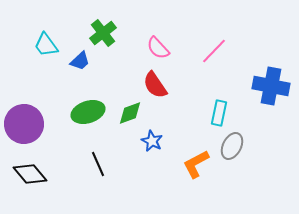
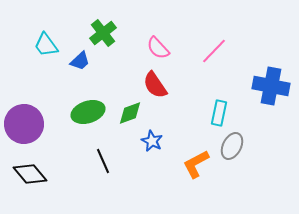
black line: moved 5 px right, 3 px up
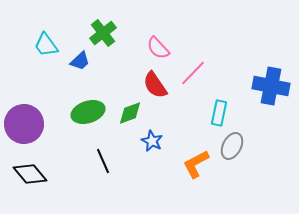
pink line: moved 21 px left, 22 px down
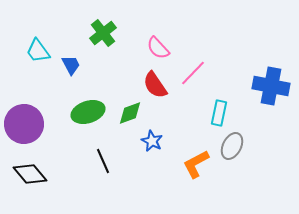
cyan trapezoid: moved 8 px left, 6 px down
blue trapezoid: moved 9 px left, 4 px down; rotated 75 degrees counterclockwise
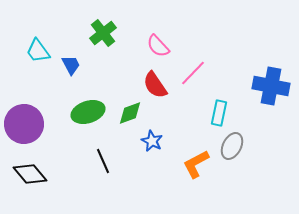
pink semicircle: moved 2 px up
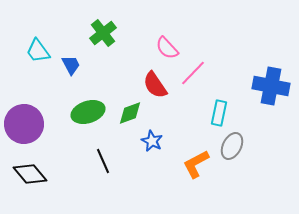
pink semicircle: moved 9 px right, 2 px down
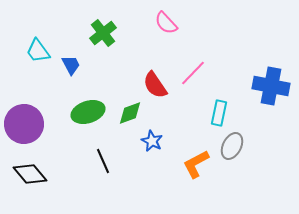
pink semicircle: moved 1 px left, 25 px up
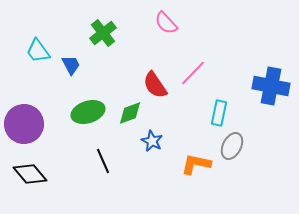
orange L-shape: rotated 40 degrees clockwise
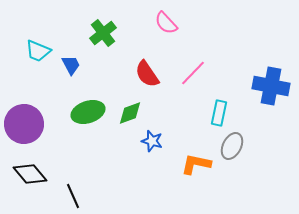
cyan trapezoid: rotated 32 degrees counterclockwise
red semicircle: moved 8 px left, 11 px up
blue star: rotated 10 degrees counterclockwise
black line: moved 30 px left, 35 px down
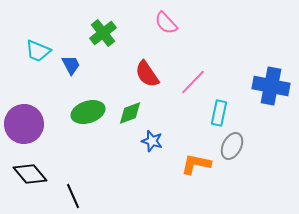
pink line: moved 9 px down
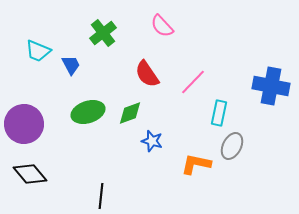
pink semicircle: moved 4 px left, 3 px down
black line: moved 28 px right; rotated 30 degrees clockwise
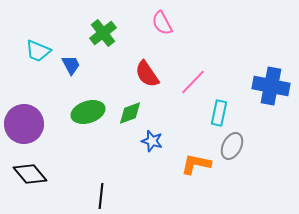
pink semicircle: moved 3 px up; rotated 15 degrees clockwise
